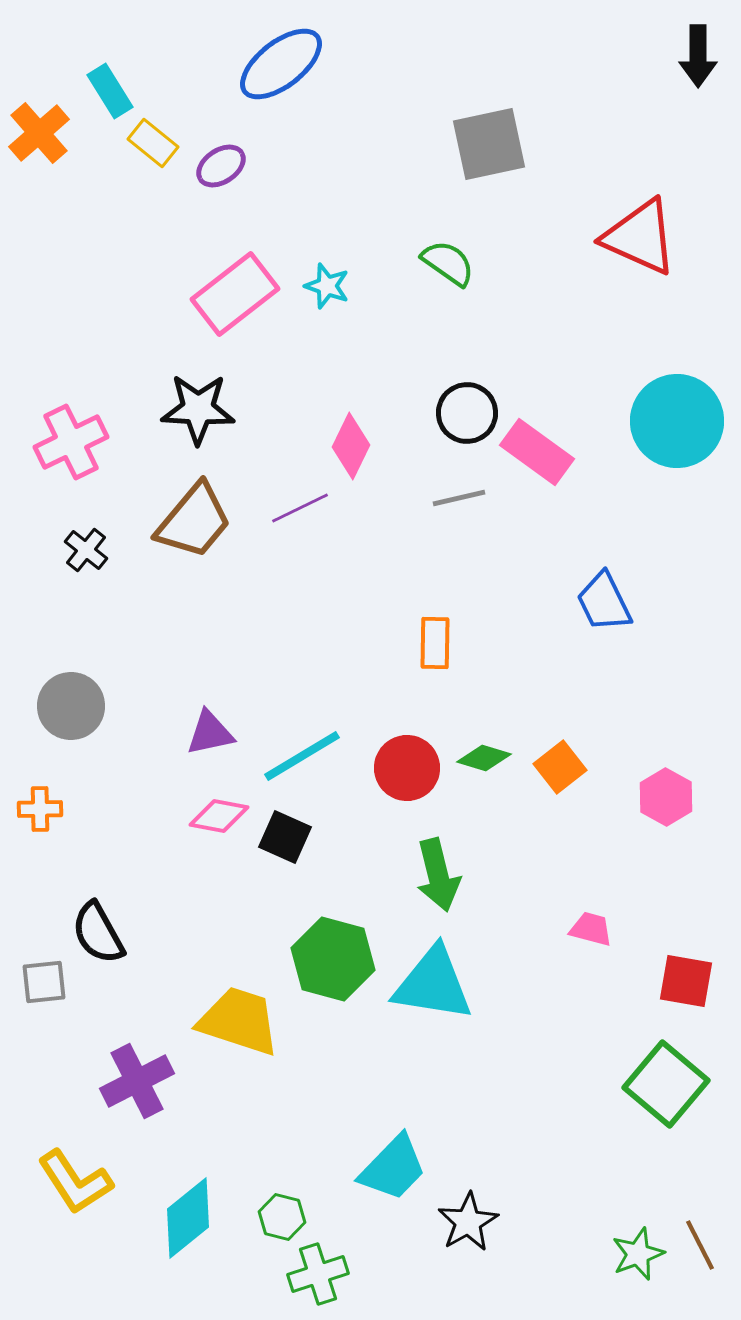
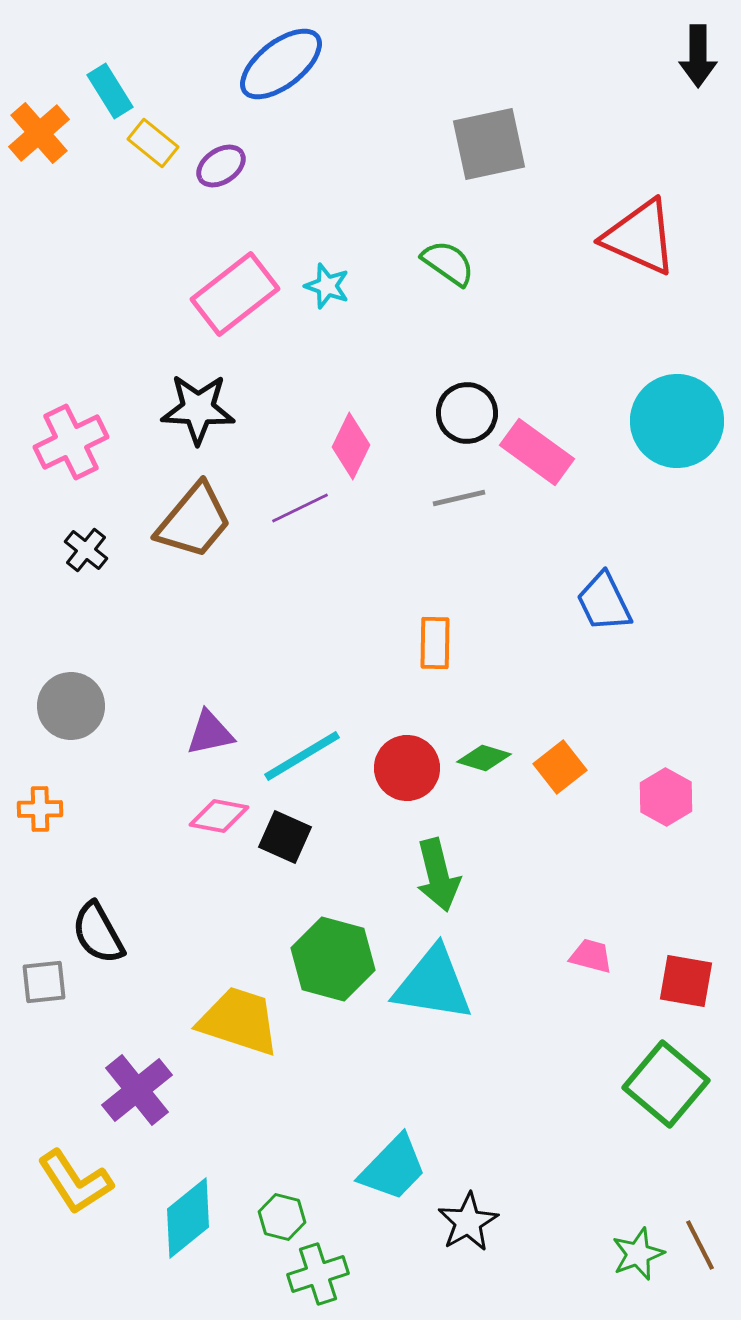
pink trapezoid at (591, 929): moved 27 px down
purple cross at (137, 1081): moved 9 px down; rotated 12 degrees counterclockwise
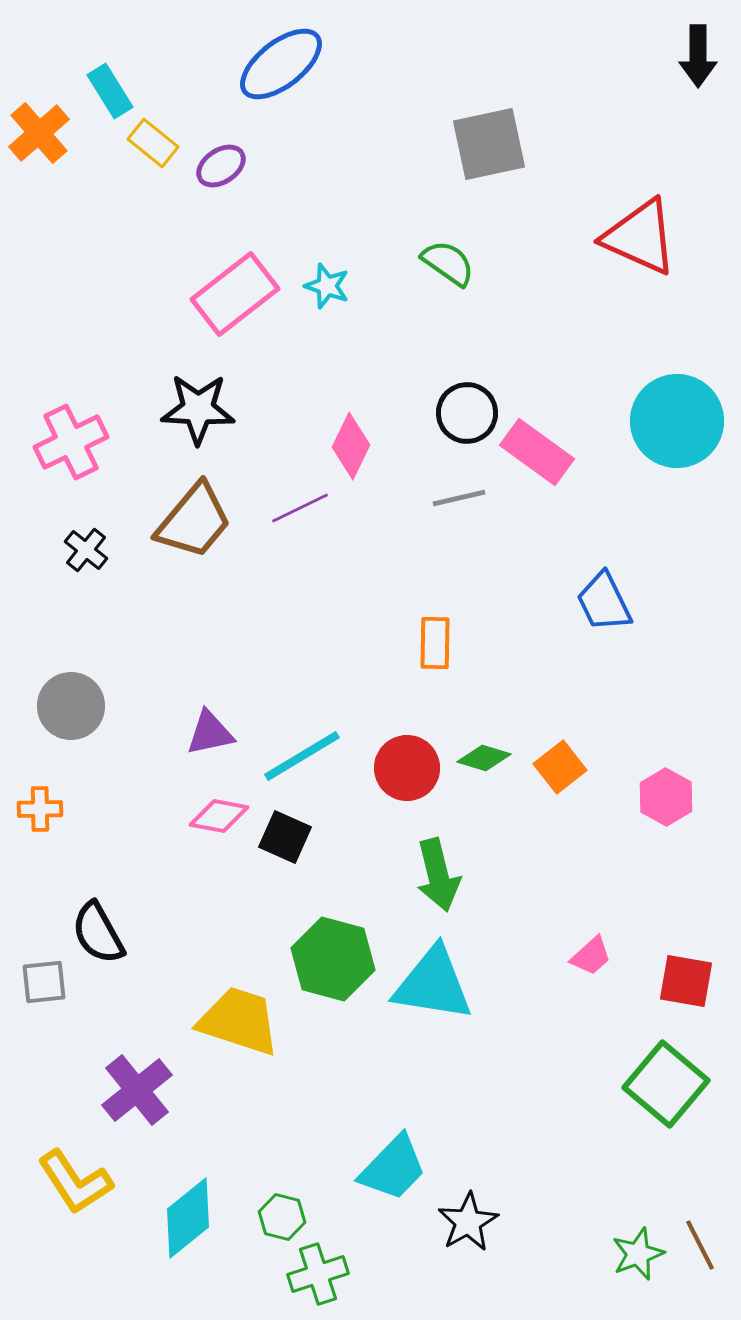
pink trapezoid at (591, 956): rotated 123 degrees clockwise
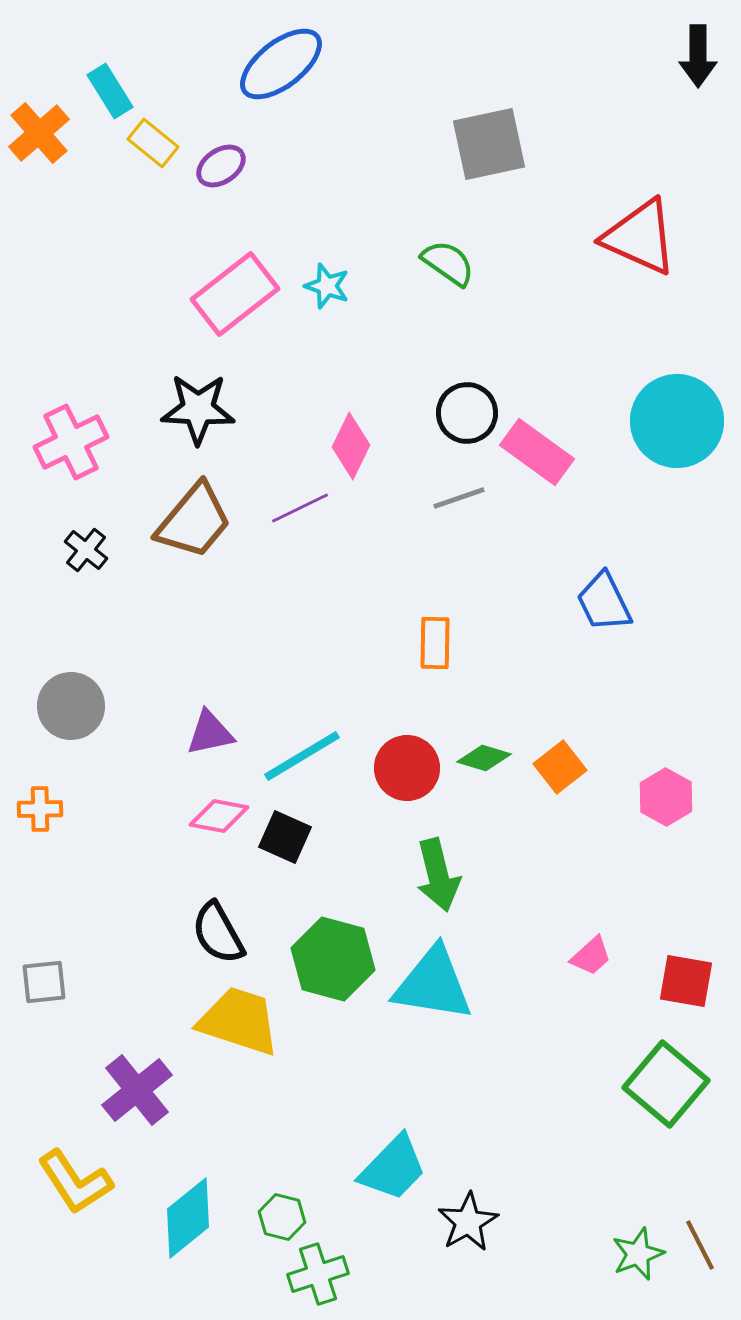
gray line at (459, 498): rotated 6 degrees counterclockwise
black semicircle at (98, 933): moved 120 px right
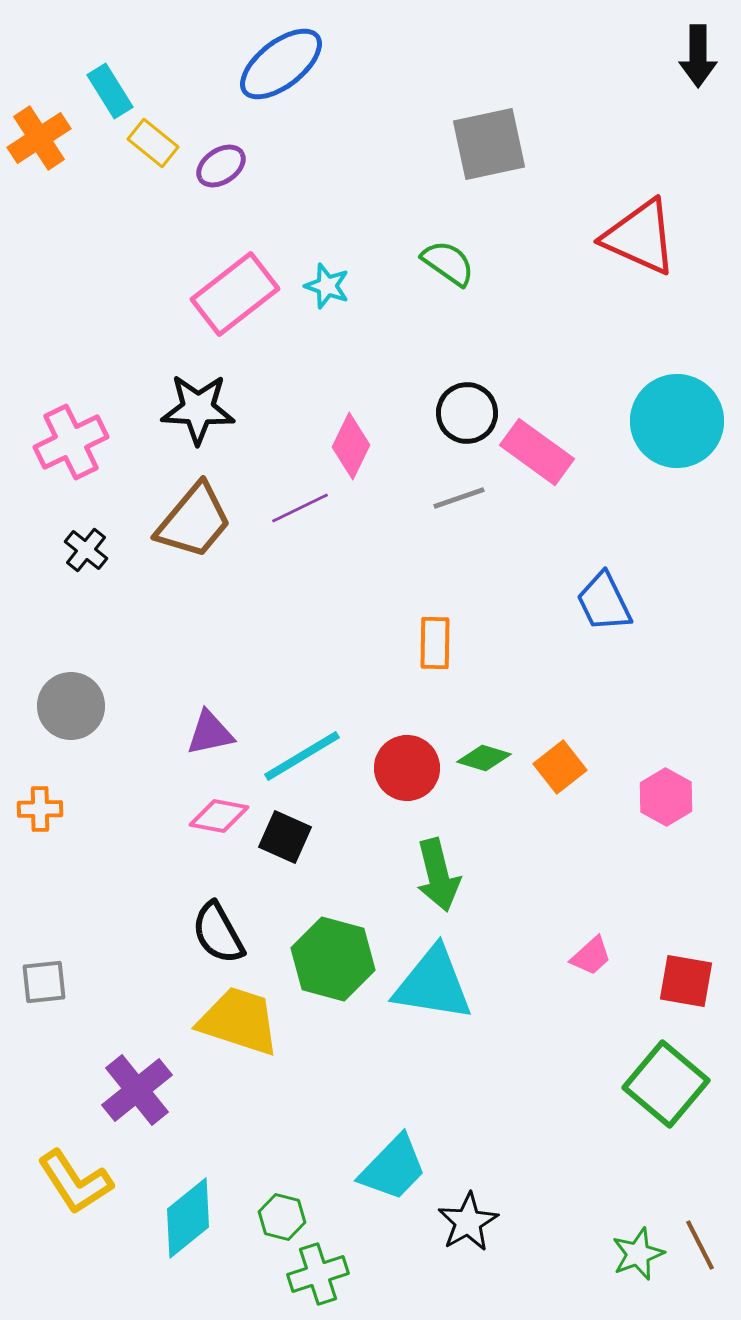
orange cross at (39, 133): moved 5 px down; rotated 8 degrees clockwise
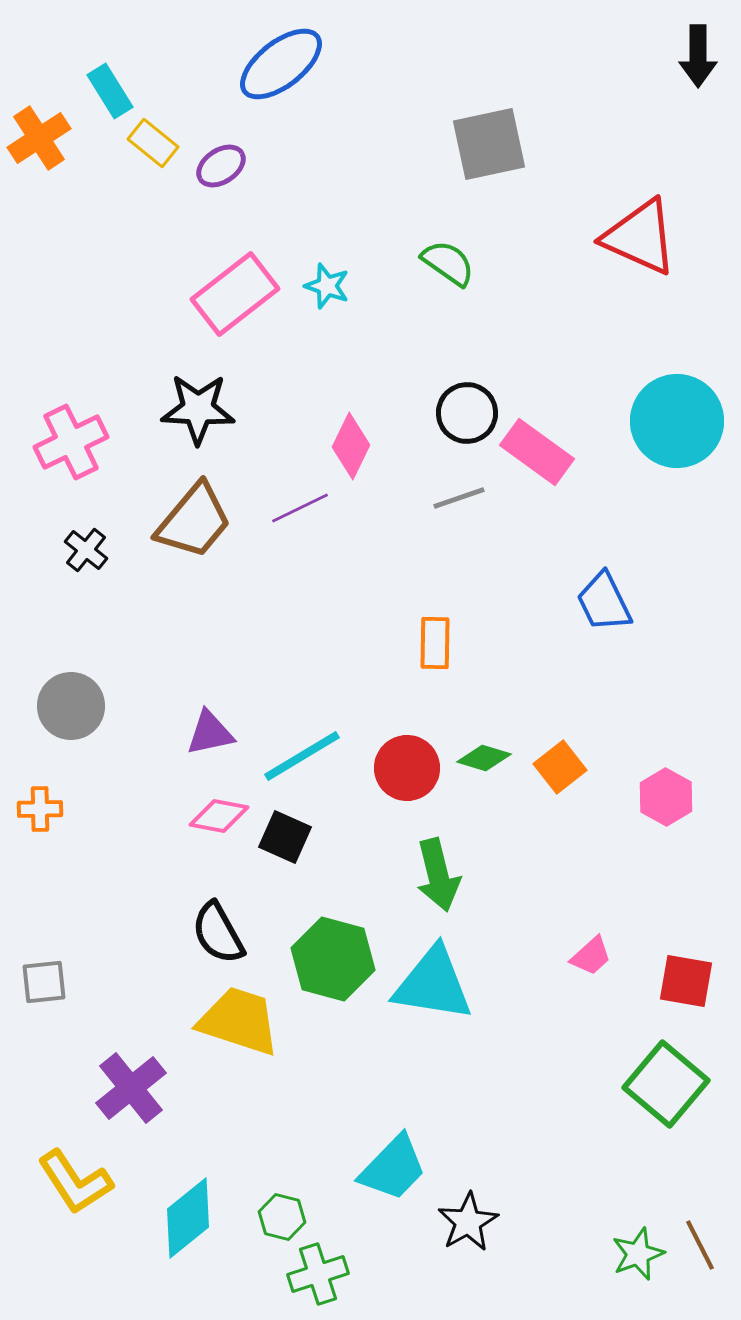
purple cross at (137, 1090): moved 6 px left, 2 px up
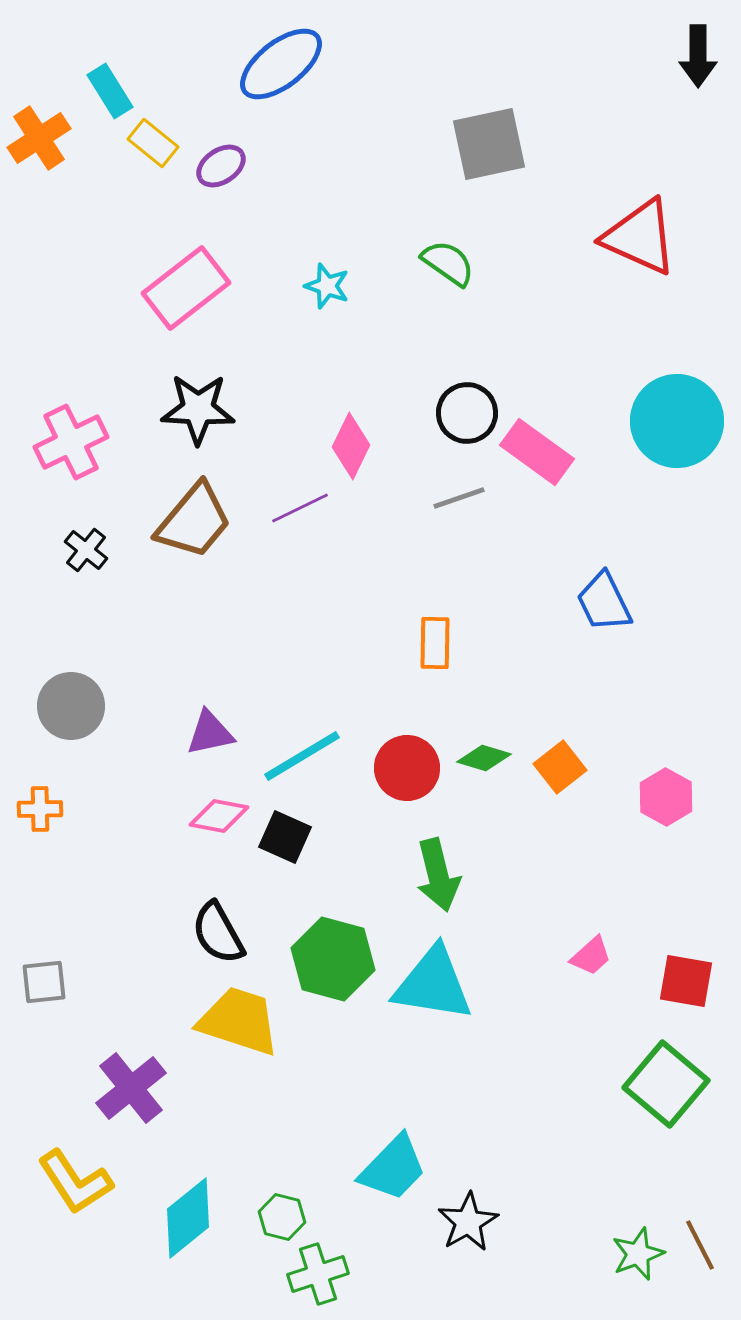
pink rectangle at (235, 294): moved 49 px left, 6 px up
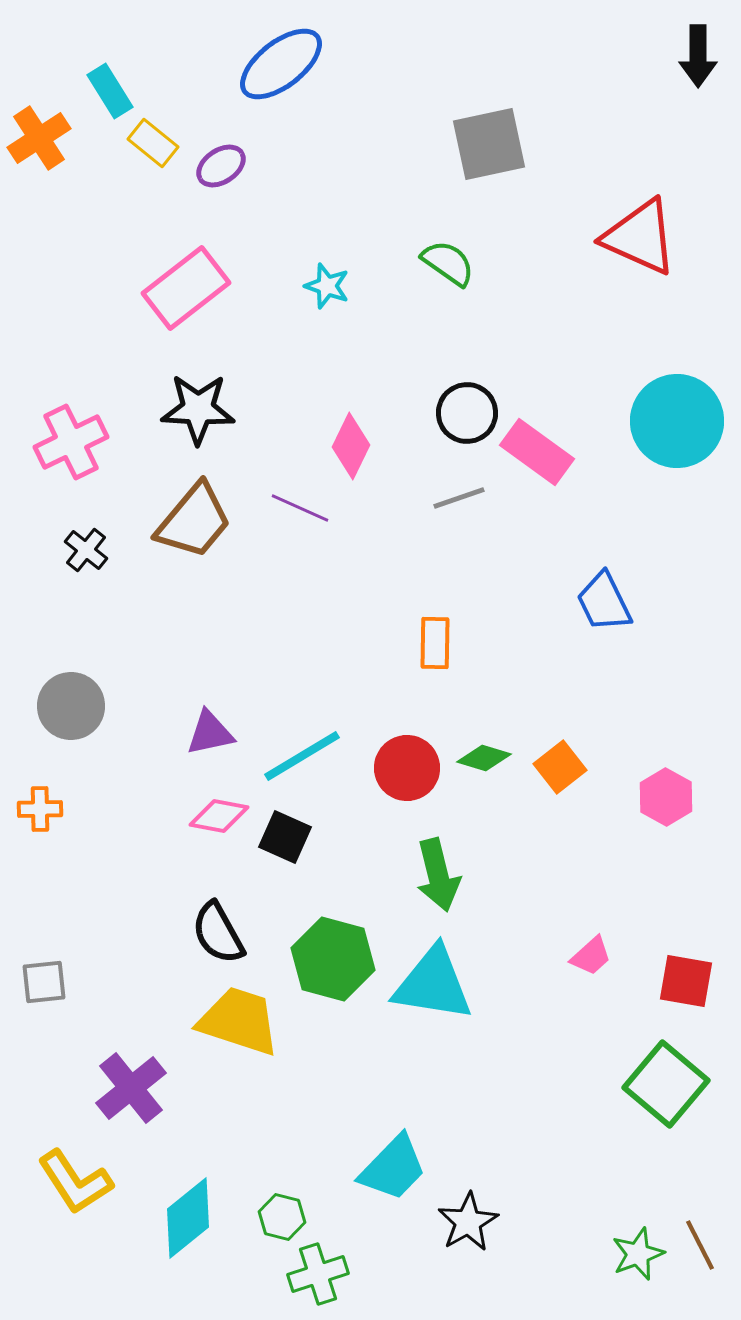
purple line at (300, 508): rotated 50 degrees clockwise
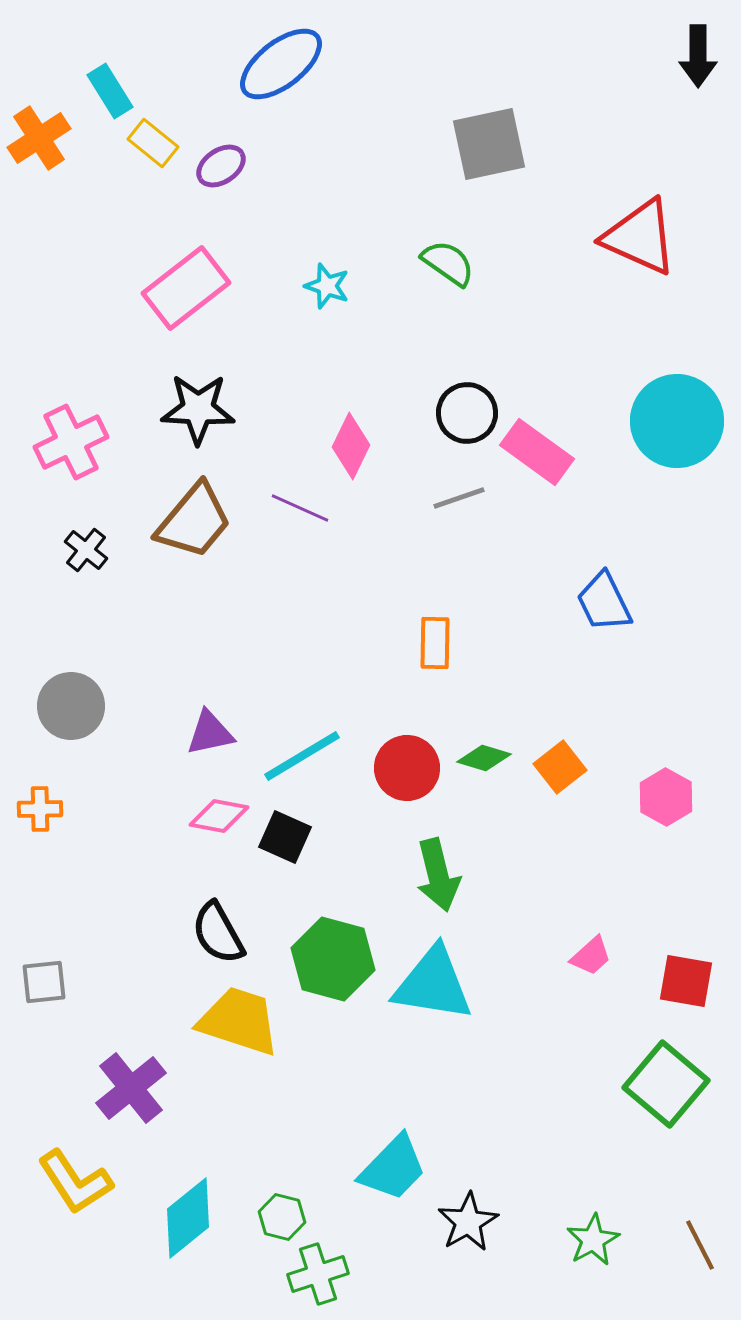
green star at (638, 1254): moved 45 px left, 14 px up; rotated 8 degrees counterclockwise
